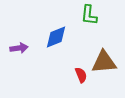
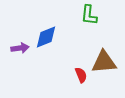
blue diamond: moved 10 px left
purple arrow: moved 1 px right
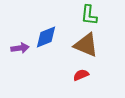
brown triangle: moved 18 px left, 17 px up; rotated 28 degrees clockwise
red semicircle: rotated 91 degrees counterclockwise
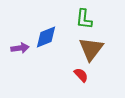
green L-shape: moved 5 px left, 4 px down
brown triangle: moved 5 px right, 4 px down; rotated 44 degrees clockwise
red semicircle: rotated 70 degrees clockwise
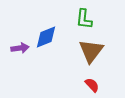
brown triangle: moved 2 px down
red semicircle: moved 11 px right, 10 px down
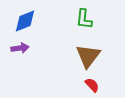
blue diamond: moved 21 px left, 16 px up
brown triangle: moved 3 px left, 5 px down
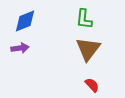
brown triangle: moved 7 px up
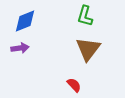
green L-shape: moved 1 px right, 3 px up; rotated 10 degrees clockwise
red semicircle: moved 18 px left
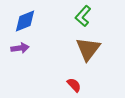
green L-shape: moved 2 px left; rotated 25 degrees clockwise
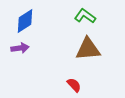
green L-shape: moved 2 px right; rotated 85 degrees clockwise
blue diamond: rotated 10 degrees counterclockwise
brown triangle: rotated 48 degrees clockwise
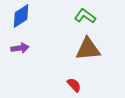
blue diamond: moved 4 px left, 5 px up
